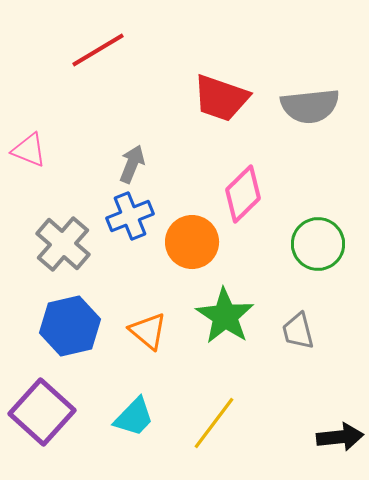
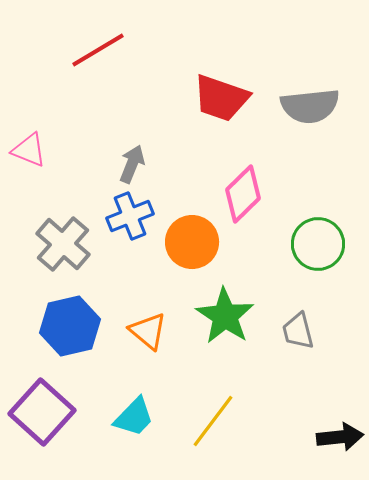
yellow line: moved 1 px left, 2 px up
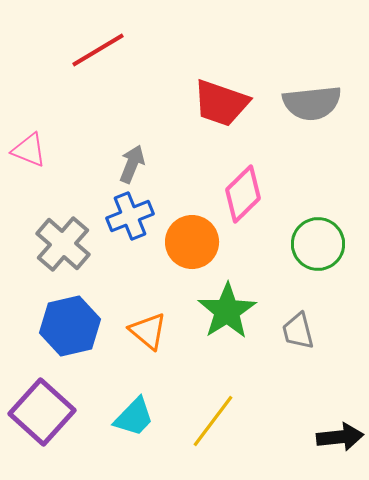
red trapezoid: moved 5 px down
gray semicircle: moved 2 px right, 3 px up
green star: moved 2 px right, 5 px up; rotated 6 degrees clockwise
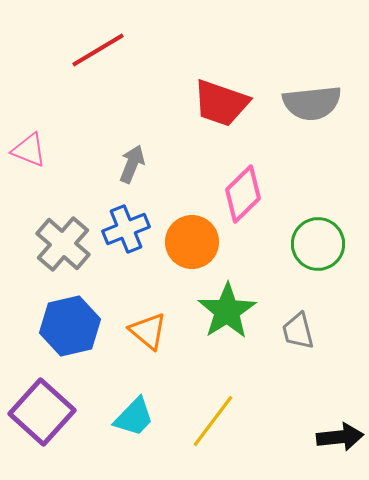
blue cross: moved 4 px left, 13 px down
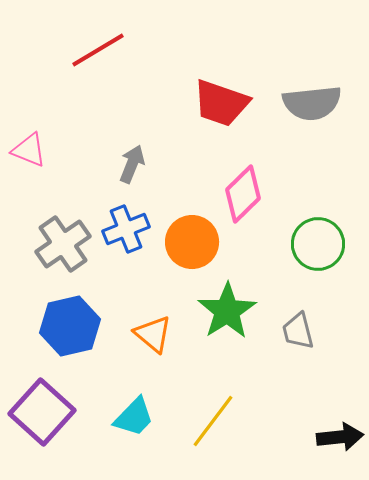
gray cross: rotated 14 degrees clockwise
orange triangle: moved 5 px right, 3 px down
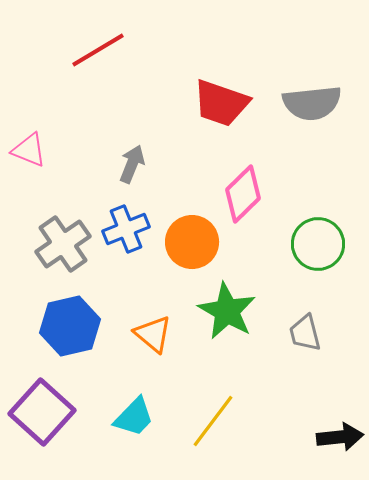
green star: rotated 10 degrees counterclockwise
gray trapezoid: moved 7 px right, 2 px down
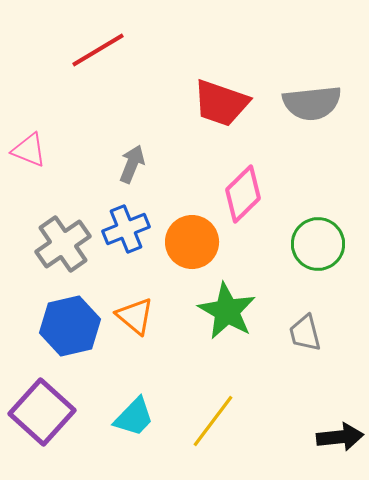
orange triangle: moved 18 px left, 18 px up
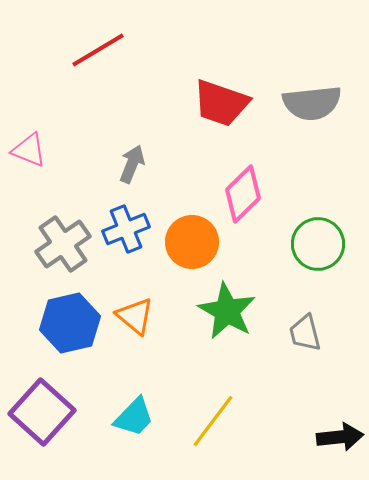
blue hexagon: moved 3 px up
